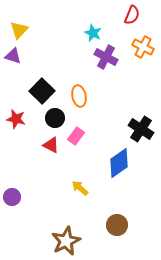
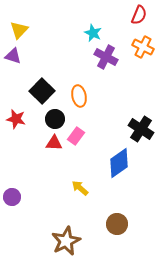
red semicircle: moved 7 px right
black circle: moved 1 px down
red triangle: moved 3 px right, 2 px up; rotated 24 degrees counterclockwise
brown circle: moved 1 px up
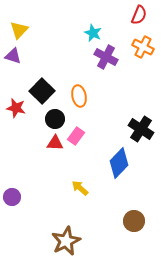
red star: moved 11 px up
red triangle: moved 1 px right
blue diamond: rotated 12 degrees counterclockwise
brown circle: moved 17 px right, 3 px up
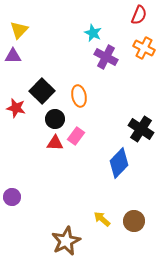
orange cross: moved 1 px right, 1 px down
purple triangle: rotated 18 degrees counterclockwise
yellow arrow: moved 22 px right, 31 px down
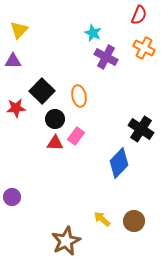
purple triangle: moved 5 px down
red star: rotated 18 degrees counterclockwise
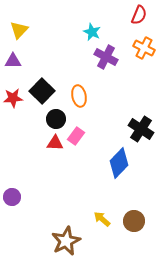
cyan star: moved 1 px left, 1 px up
red star: moved 3 px left, 10 px up
black circle: moved 1 px right
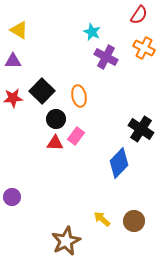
red semicircle: rotated 12 degrees clockwise
yellow triangle: rotated 42 degrees counterclockwise
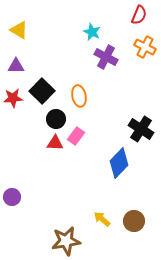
red semicircle: rotated 12 degrees counterclockwise
orange cross: moved 1 px right, 1 px up
purple triangle: moved 3 px right, 5 px down
brown star: rotated 16 degrees clockwise
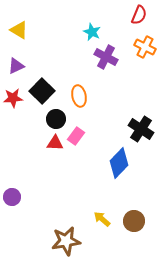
purple triangle: rotated 24 degrees counterclockwise
